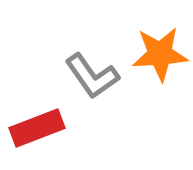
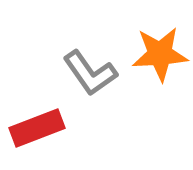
gray L-shape: moved 2 px left, 3 px up
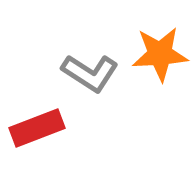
gray L-shape: rotated 22 degrees counterclockwise
